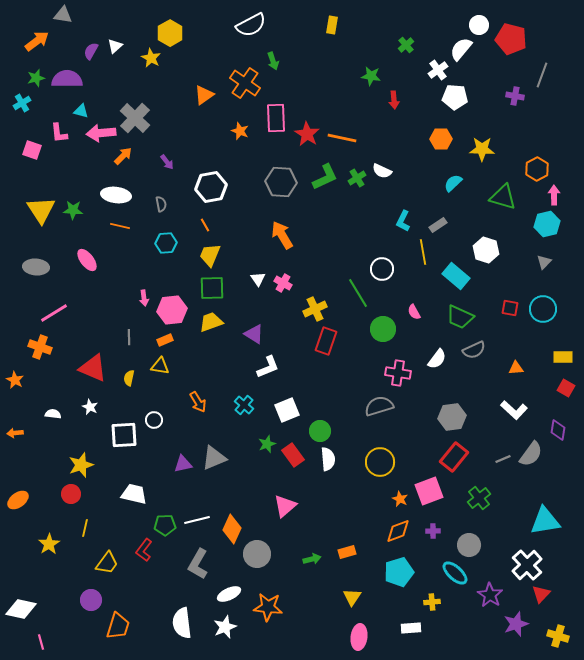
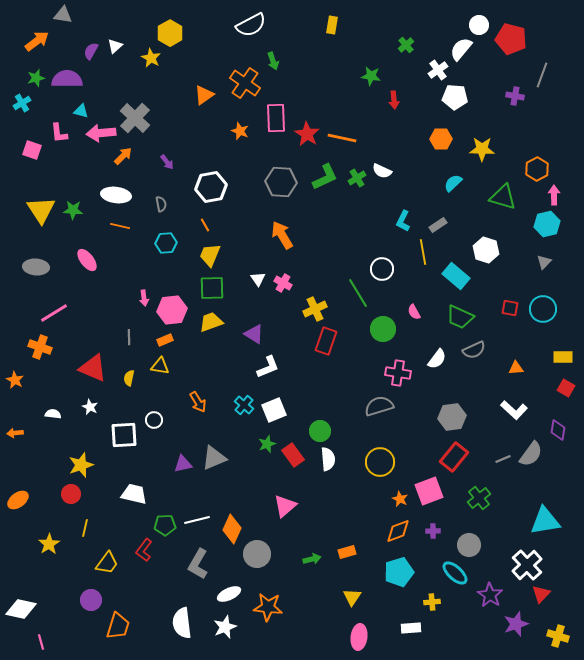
white square at (287, 410): moved 13 px left
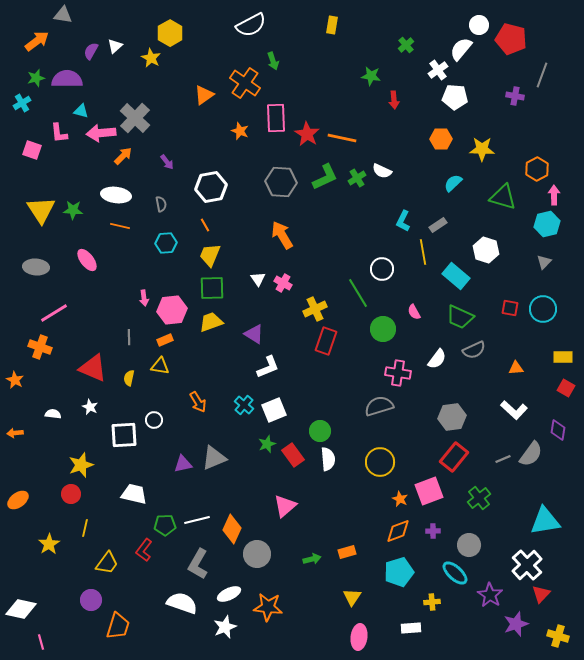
white semicircle at (182, 623): moved 20 px up; rotated 116 degrees clockwise
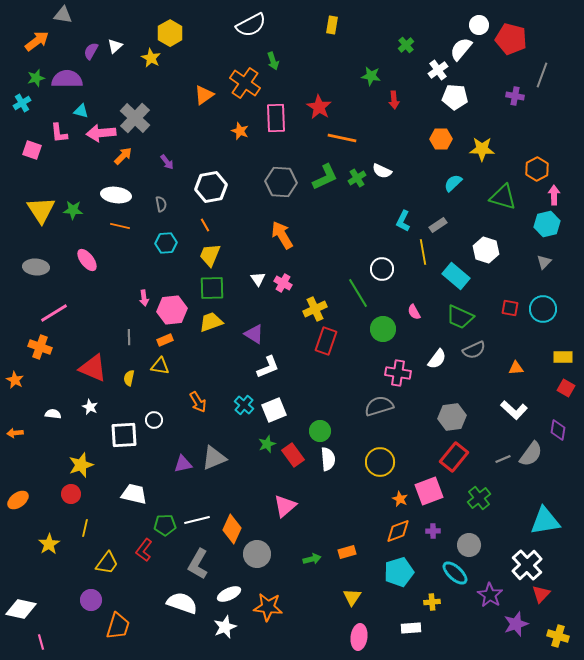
red star at (307, 134): moved 12 px right, 27 px up
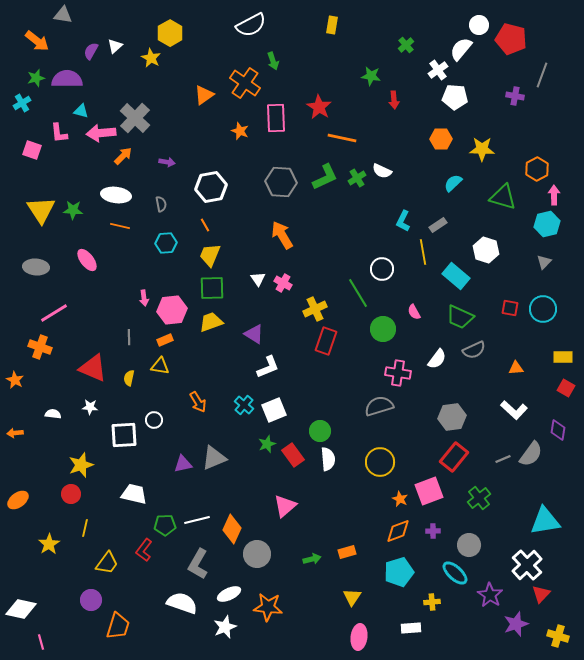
orange arrow at (37, 41): rotated 75 degrees clockwise
purple arrow at (167, 162): rotated 42 degrees counterclockwise
white star at (90, 407): rotated 21 degrees counterclockwise
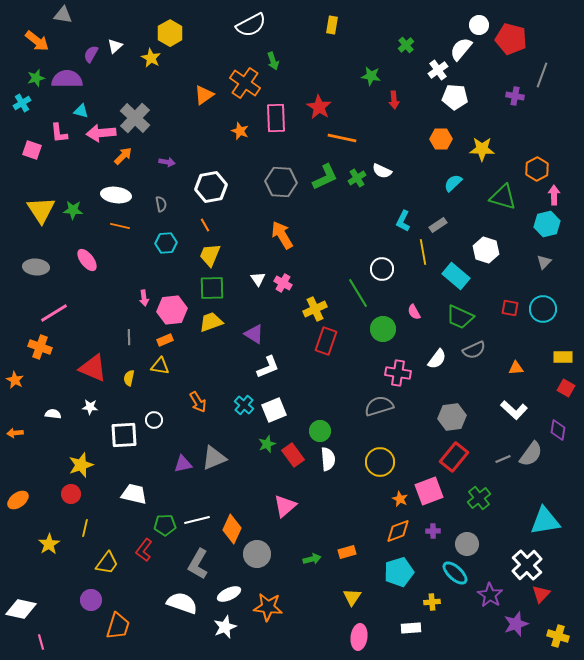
purple semicircle at (91, 51): moved 3 px down
gray circle at (469, 545): moved 2 px left, 1 px up
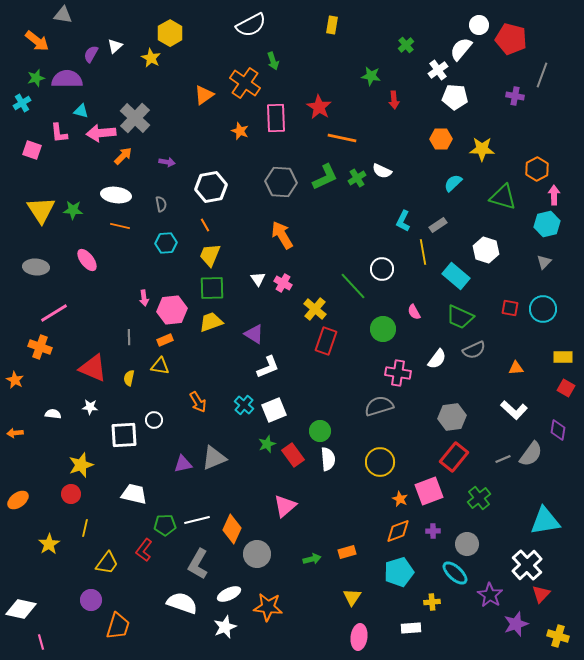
green line at (358, 293): moved 5 px left, 7 px up; rotated 12 degrees counterclockwise
yellow cross at (315, 309): rotated 25 degrees counterclockwise
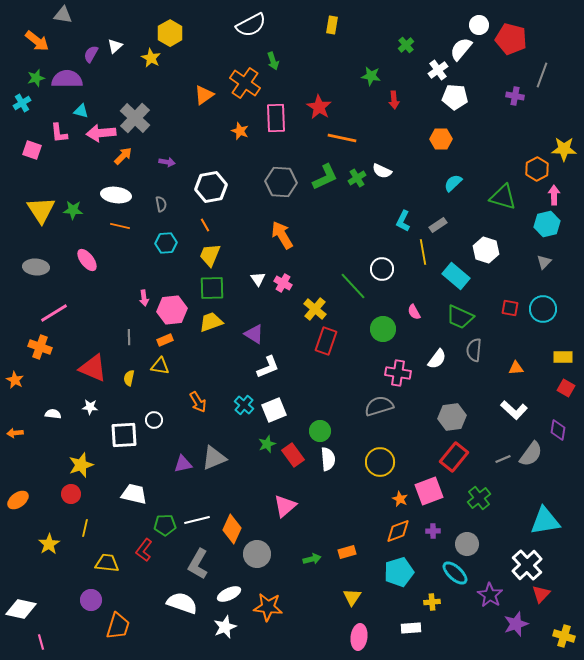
yellow star at (482, 149): moved 82 px right
gray semicircle at (474, 350): rotated 120 degrees clockwise
yellow trapezoid at (107, 563): rotated 120 degrees counterclockwise
yellow cross at (558, 636): moved 6 px right
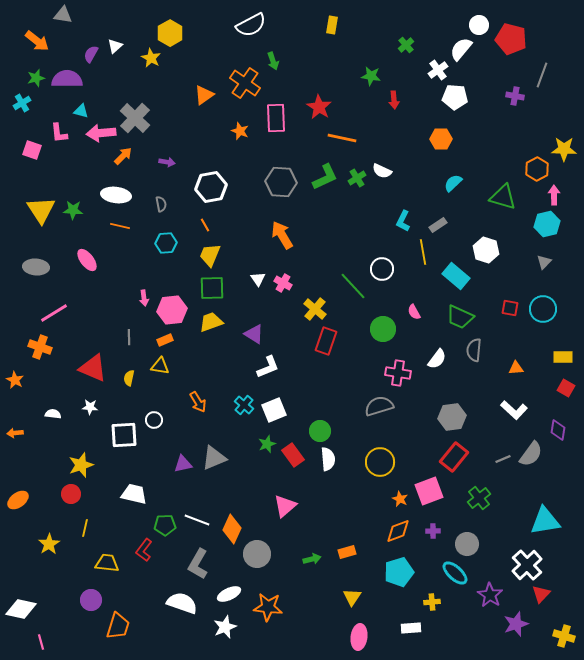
white line at (197, 520): rotated 35 degrees clockwise
